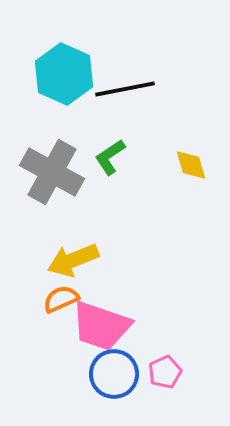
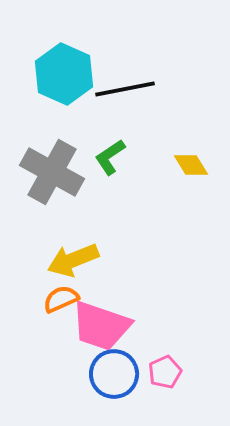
yellow diamond: rotated 15 degrees counterclockwise
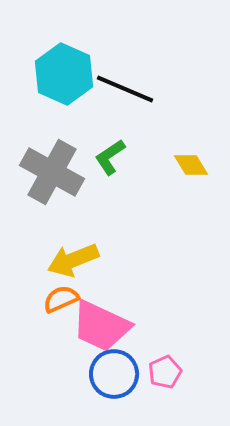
black line: rotated 34 degrees clockwise
pink trapezoid: rotated 6 degrees clockwise
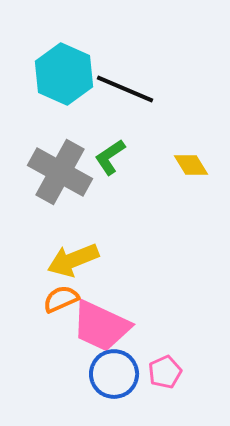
gray cross: moved 8 px right
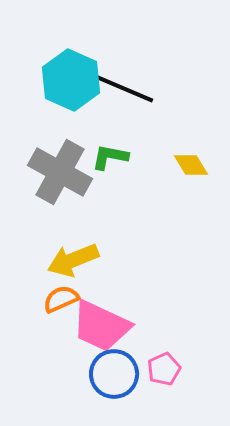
cyan hexagon: moved 7 px right, 6 px down
green L-shape: rotated 45 degrees clockwise
pink pentagon: moved 1 px left, 3 px up
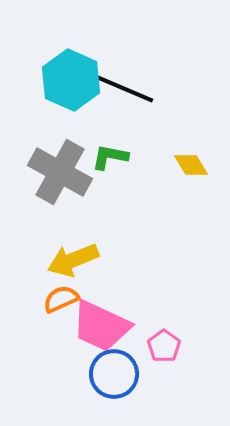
pink pentagon: moved 23 px up; rotated 12 degrees counterclockwise
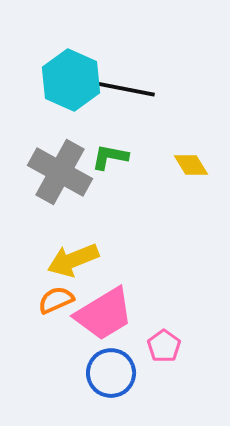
black line: rotated 12 degrees counterclockwise
orange semicircle: moved 5 px left, 1 px down
pink trapezoid: moved 3 px right, 12 px up; rotated 56 degrees counterclockwise
blue circle: moved 3 px left, 1 px up
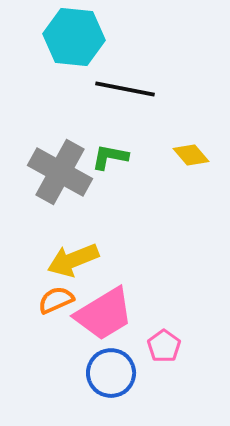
cyan hexagon: moved 3 px right, 43 px up; rotated 18 degrees counterclockwise
yellow diamond: moved 10 px up; rotated 9 degrees counterclockwise
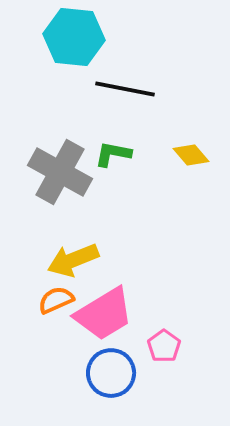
green L-shape: moved 3 px right, 3 px up
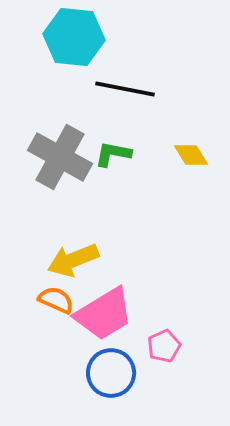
yellow diamond: rotated 9 degrees clockwise
gray cross: moved 15 px up
orange semicircle: rotated 48 degrees clockwise
pink pentagon: rotated 12 degrees clockwise
